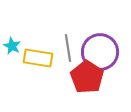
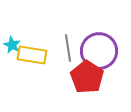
cyan star: moved 1 px up
purple circle: moved 1 px left, 1 px up
yellow rectangle: moved 6 px left, 3 px up
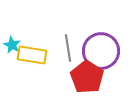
purple circle: moved 2 px right
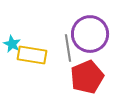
cyan star: moved 1 px up
purple circle: moved 11 px left, 17 px up
red pentagon: rotated 16 degrees clockwise
